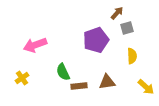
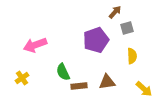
brown arrow: moved 2 px left, 1 px up
yellow arrow: moved 2 px left, 2 px down
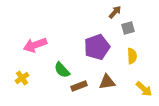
gray square: moved 1 px right
purple pentagon: moved 1 px right, 7 px down
green semicircle: moved 1 px left, 2 px up; rotated 18 degrees counterclockwise
brown rectangle: rotated 14 degrees counterclockwise
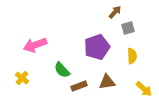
yellow cross: rotated 16 degrees counterclockwise
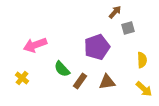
yellow semicircle: moved 10 px right, 4 px down
green semicircle: moved 1 px up
brown rectangle: moved 1 px right, 5 px up; rotated 35 degrees counterclockwise
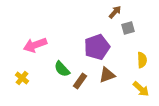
brown triangle: moved 7 px up; rotated 12 degrees counterclockwise
yellow arrow: moved 3 px left
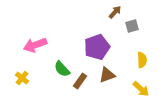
gray square: moved 4 px right, 2 px up
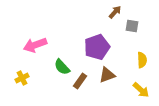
gray square: rotated 24 degrees clockwise
green semicircle: moved 2 px up
yellow cross: rotated 24 degrees clockwise
yellow arrow: moved 1 px down
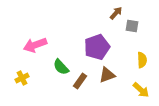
brown arrow: moved 1 px right, 1 px down
green semicircle: moved 1 px left
